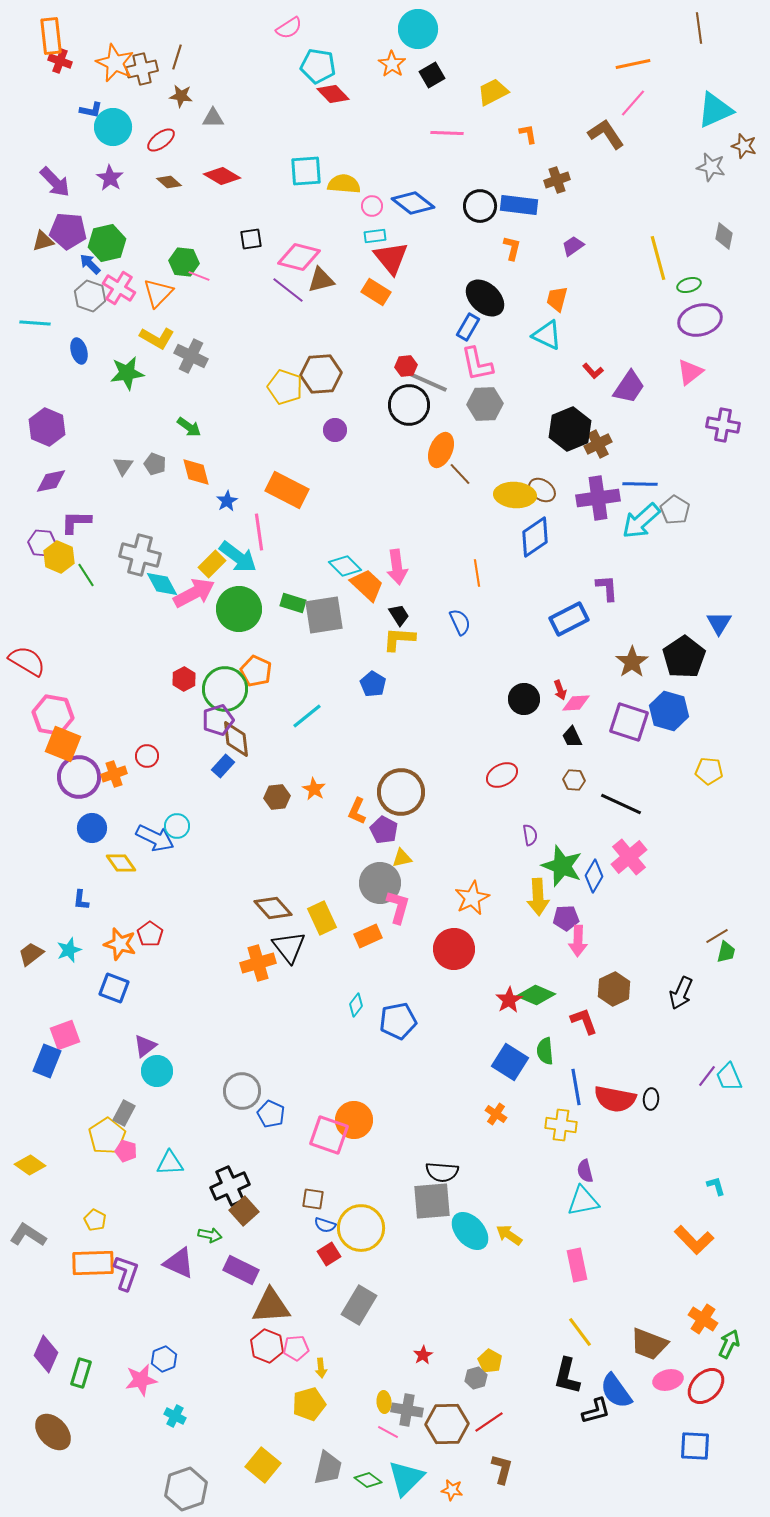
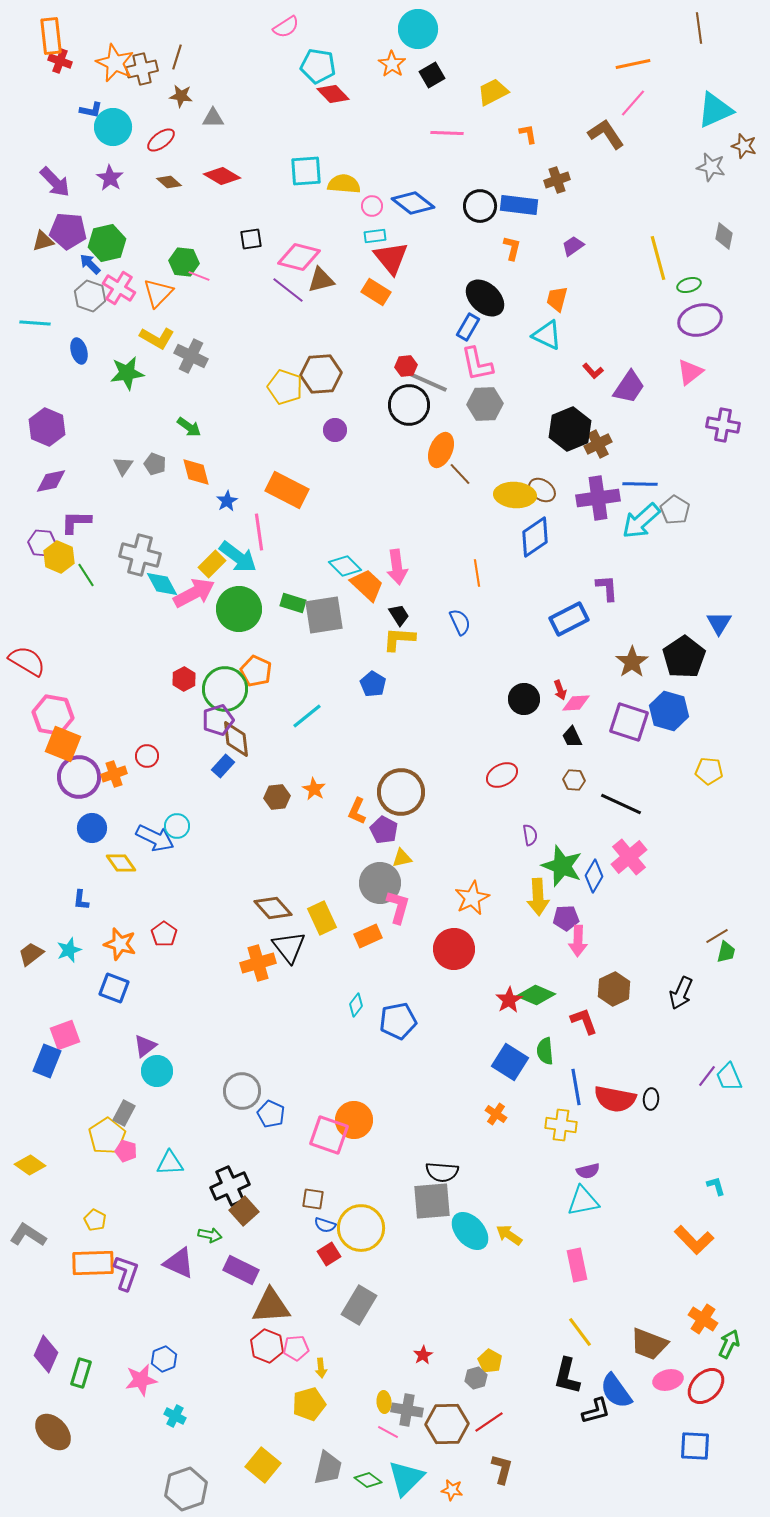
pink semicircle at (289, 28): moved 3 px left, 1 px up
red pentagon at (150, 934): moved 14 px right
purple semicircle at (585, 1171): moved 3 px right; rotated 90 degrees counterclockwise
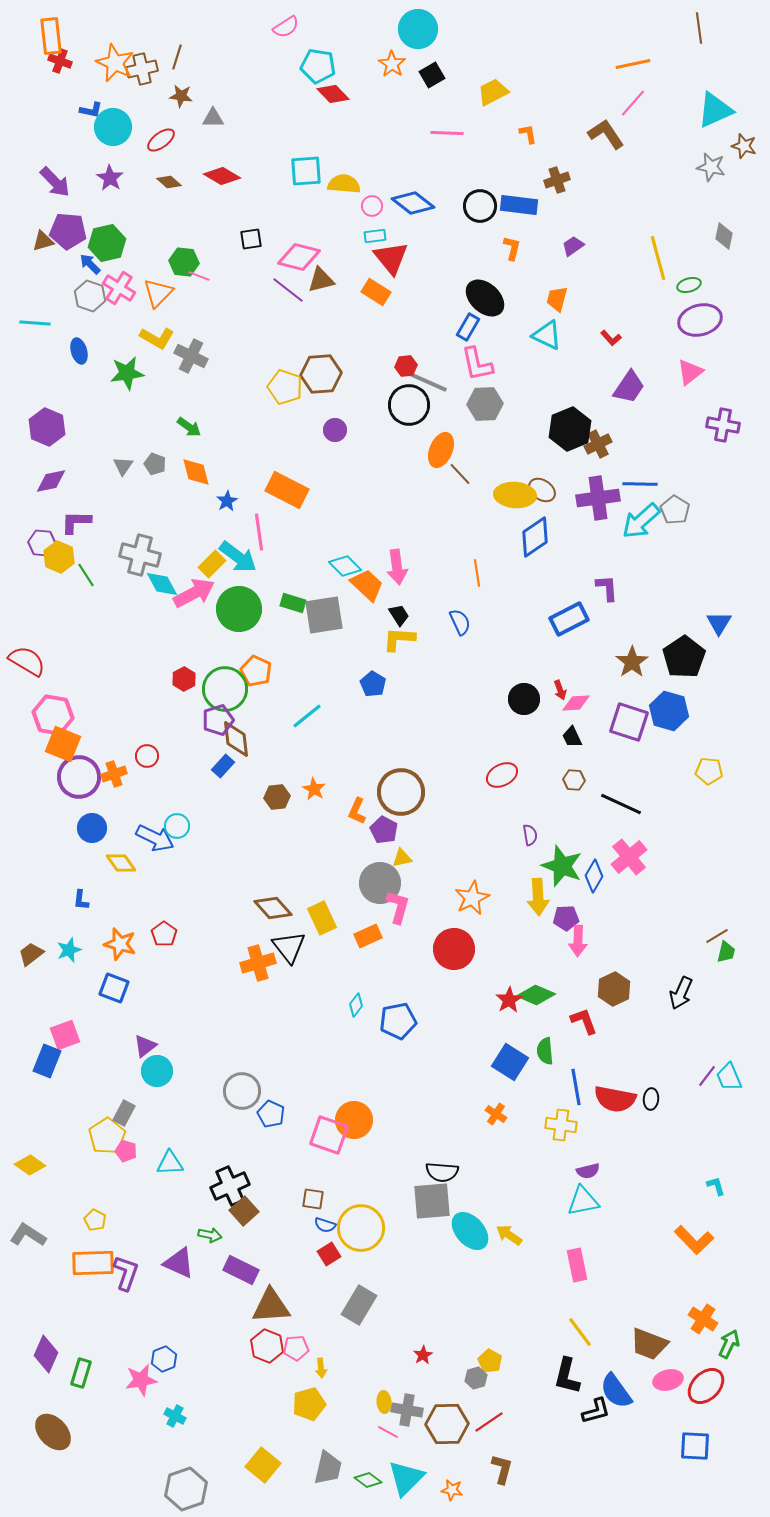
red L-shape at (593, 371): moved 18 px right, 33 px up
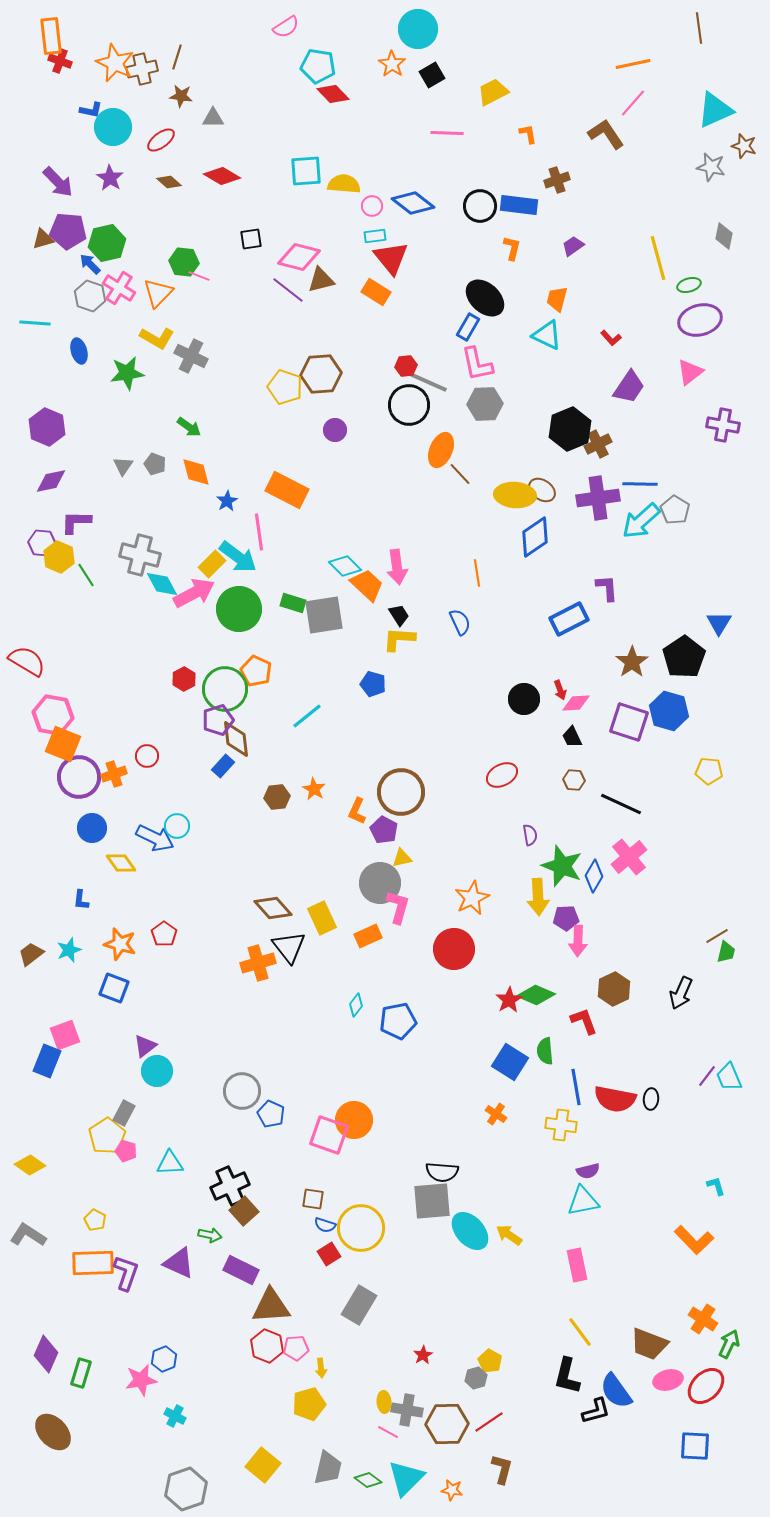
purple arrow at (55, 182): moved 3 px right
brown triangle at (43, 241): moved 2 px up
blue pentagon at (373, 684): rotated 15 degrees counterclockwise
